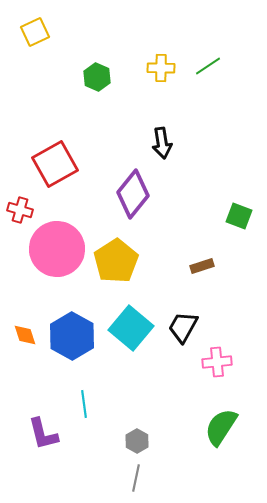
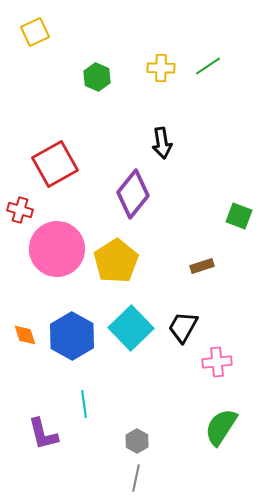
cyan square: rotated 6 degrees clockwise
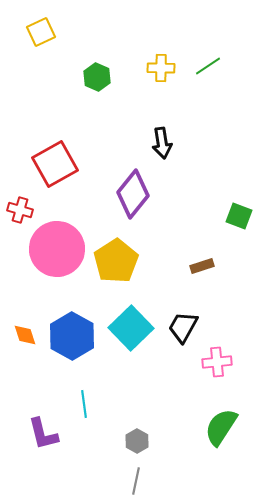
yellow square: moved 6 px right
gray line: moved 3 px down
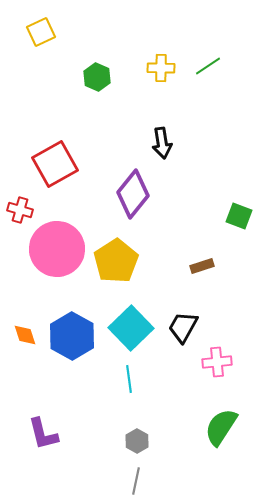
cyan line: moved 45 px right, 25 px up
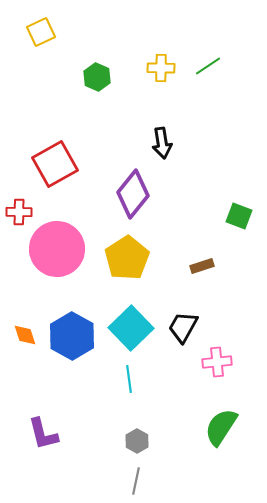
red cross: moved 1 px left, 2 px down; rotated 15 degrees counterclockwise
yellow pentagon: moved 11 px right, 3 px up
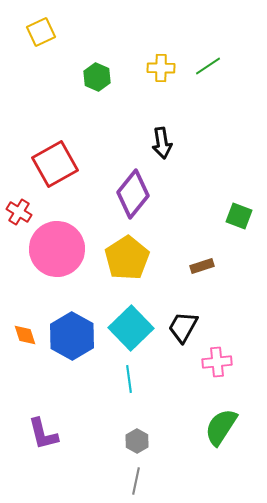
red cross: rotated 30 degrees clockwise
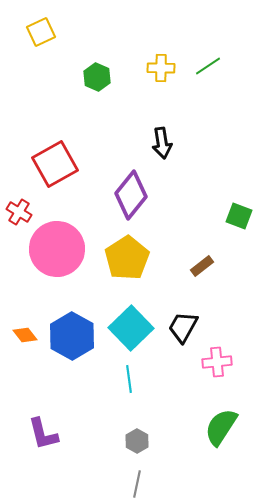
purple diamond: moved 2 px left, 1 px down
brown rectangle: rotated 20 degrees counterclockwise
orange diamond: rotated 20 degrees counterclockwise
gray line: moved 1 px right, 3 px down
